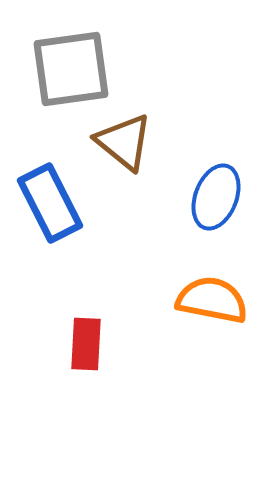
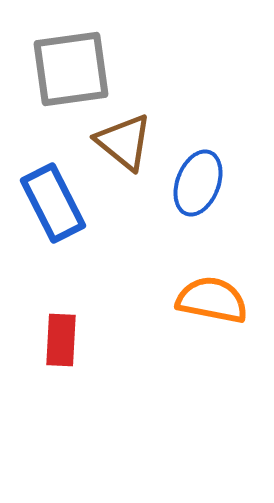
blue ellipse: moved 18 px left, 14 px up
blue rectangle: moved 3 px right
red rectangle: moved 25 px left, 4 px up
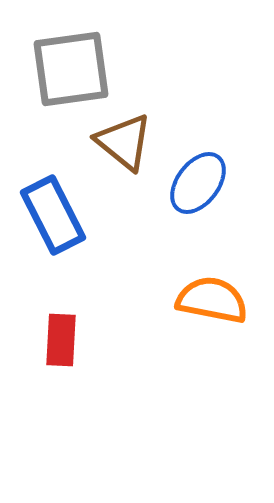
blue ellipse: rotated 16 degrees clockwise
blue rectangle: moved 12 px down
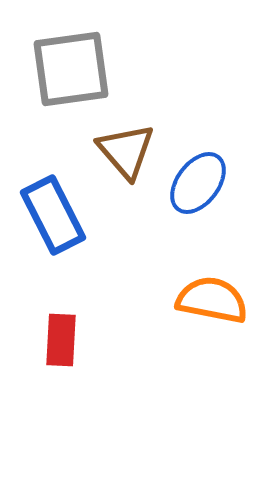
brown triangle: moved 2 px right, 9 px down; rotated 10 degrees clockwise
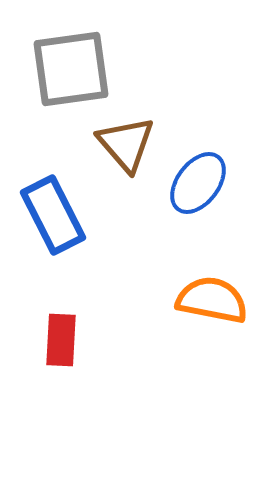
brown triangle: moved 7 px up
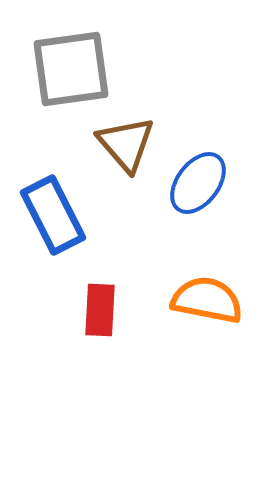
orange semicircle: moved 5 px left
red rectangle: moved 39 px right, 30 px up
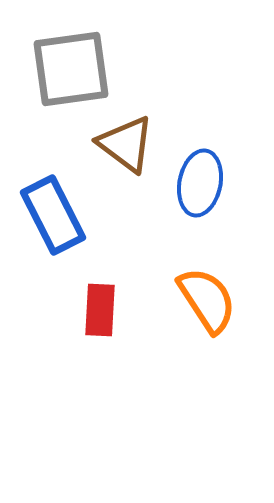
brown triangle: rotated 12 degrees counterclockwise
blue ellipse: moved 2 px right; rotated 26 degrees counterclockwise
orange semicircle: rotated 46 degrees clockwise
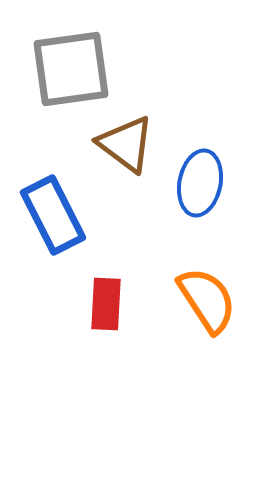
red rectangle: moved 6 px right, 6 px up
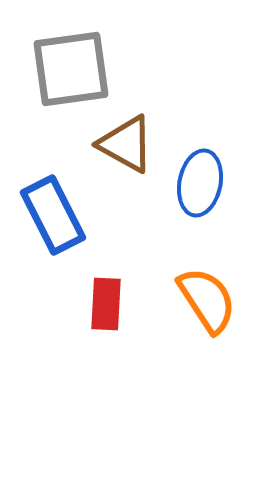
brown triangle: rotated 8 degrees counterclockwise
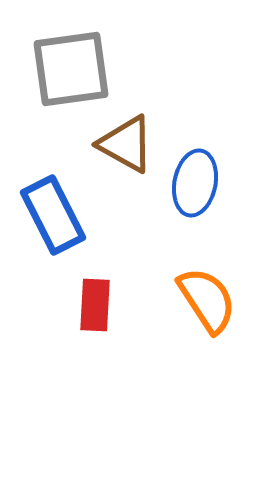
blue ellipse: moved 5 px left
red rectangle: moved 11 px left, 1 px down
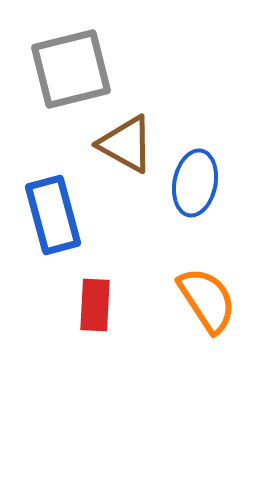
gray square: rotated 6 degrees counterclockwise
blue rectangle: rotated 12 degrees clockwise
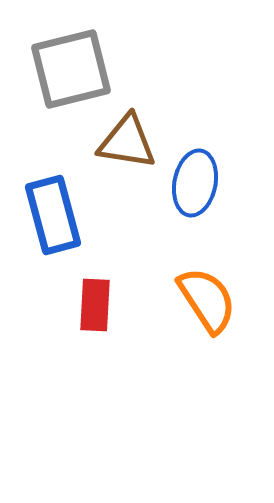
brown triangle: moved 1 px right, 2 px up; rotated 20 degrees counterclockwise
